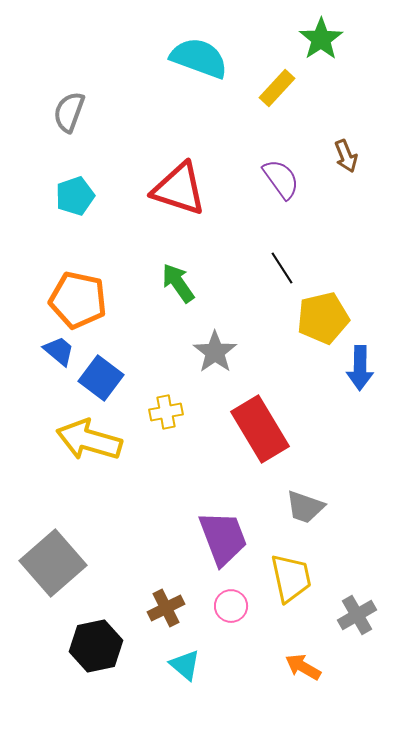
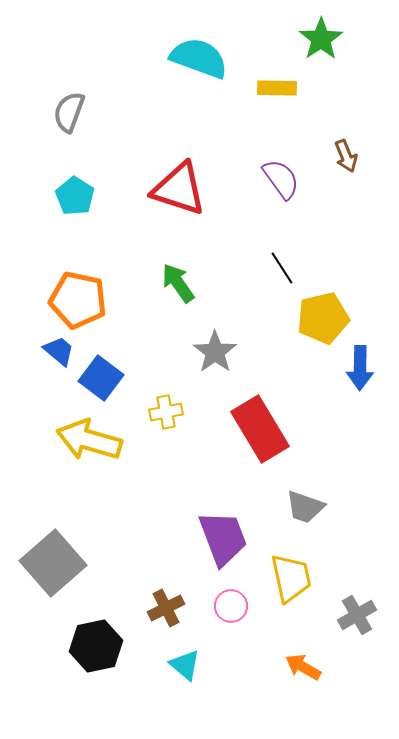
yellow rectangle: rotated 48 degrees clockwise
cyan pentagon: rotated 21 degrees counterclockwise
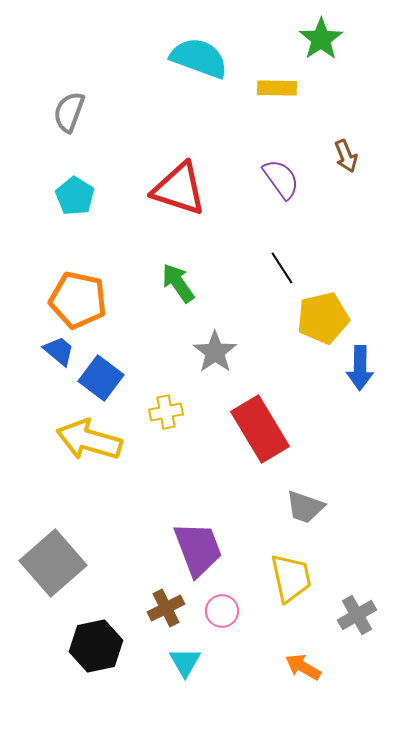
purple trapezoid: moved 25 px left, 11 px down
pink circle: moved 9 px left, 5 px down
cyan triangle: moved 3 px up; rotated 20 degrees clockwise
